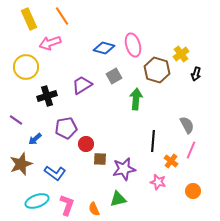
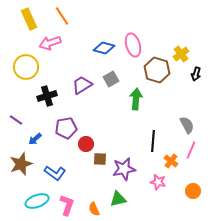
gray square: moved 3 px left, 3 px down
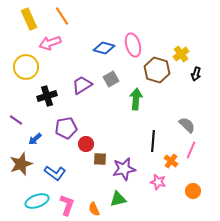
gray semicircle: rotated 18 degrees counterclockwise
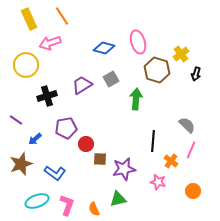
pink ellipse: moved 5 px right, 3 px up
yellow circle: moved 2 px up
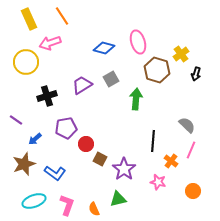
yellow circle: moved 3 px up
brown square: rotated 24 degrees clockwise
brown star: moved 3 px right
purple star: rotated 25 degrees counterclockwise
cyan ellipse: moved 3 px left
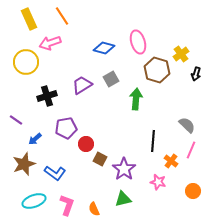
green triangle: moved 5 px right
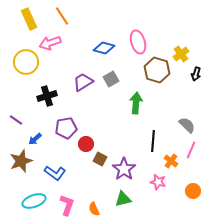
purple trapezoid: moved 1 px right, 3 px up
green arrow: moved 4 px down
brown star: moved 3 px left, 3 px up
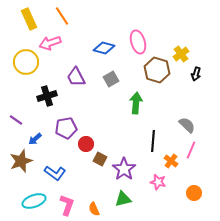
purple trapezoid: moved 7 px left, 5 px up; rotated 85 degrees counterclockwise
orange circle: moved 1 px right, 2 px down
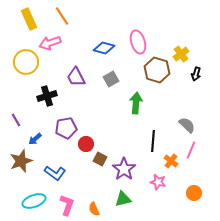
purple line: rotated 24 degrees clockwise
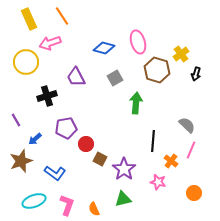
gray square: moved 4 px right, 1 px up
